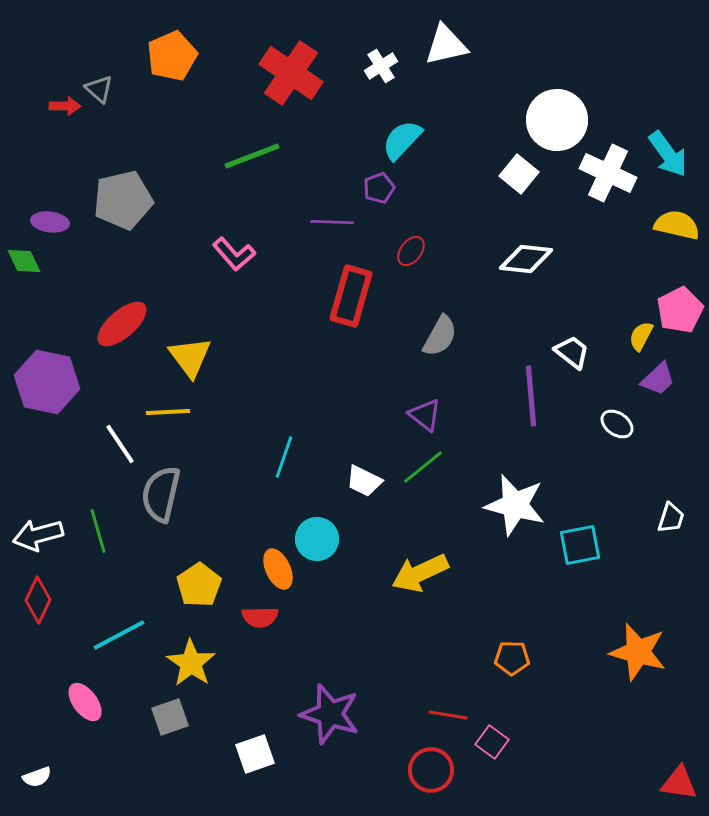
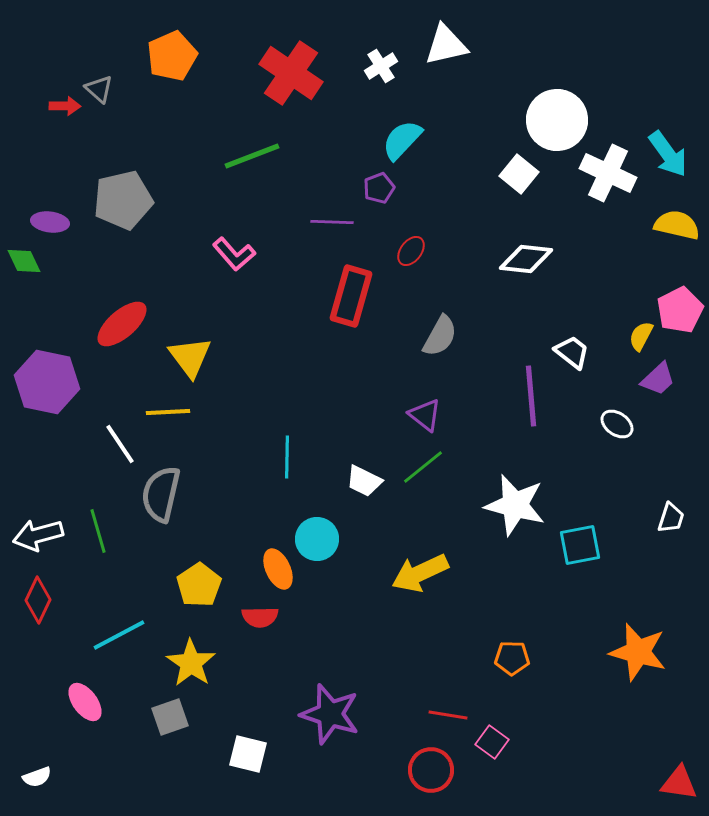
cyan line at (284, 457): moved 3 px right; rotated 18 degrees counterclockwise
white square at (255, 754): moved 7 px left; rotated 33 degrees clockwise
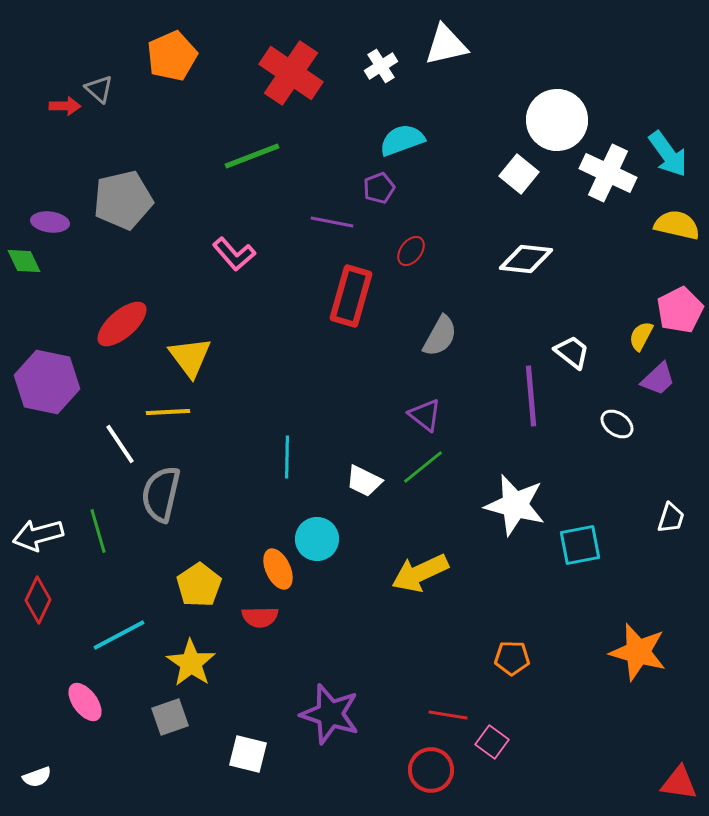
cyan semicircle at (402, 140): rotated 27 degrees clockwise
purple line at (332, 222): rotated 9 degrees clockwise
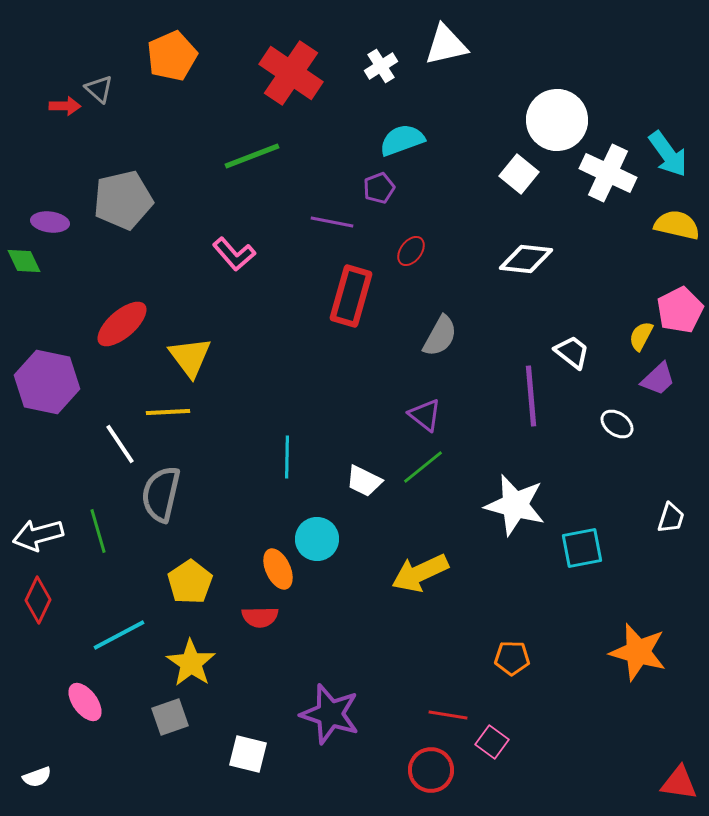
cyan square at (580, 545): moved 2 px right, 3 px down
yellow pentagon at (199, 585): moved 9 px left, 3 px up
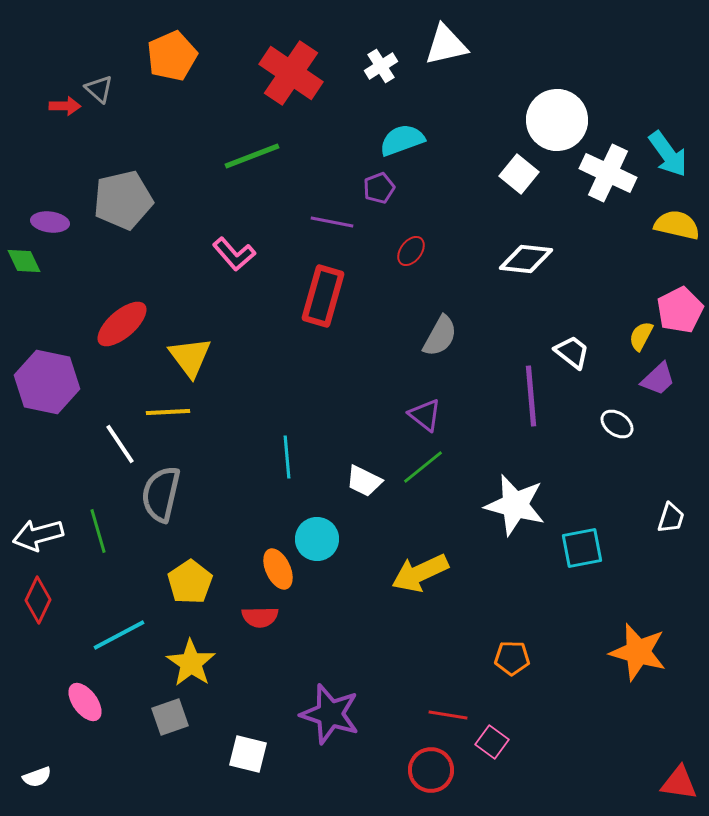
red rectangle at (351, 296): moved 28 px left
cyan line at (287, 457): rotated 6 degrees counterclockwise
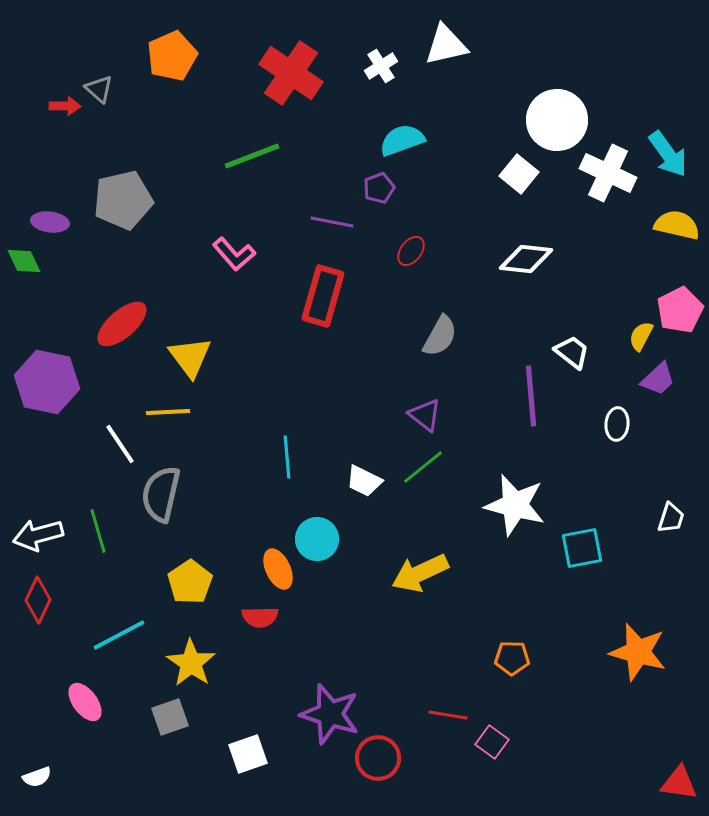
white ellipse at (617, 424): rotated 60 degrees clockwise
white square at (248, 754): rotated 33 degrees counterclockwise
red circle at (431, 770): moved 53 px left, 12 px up
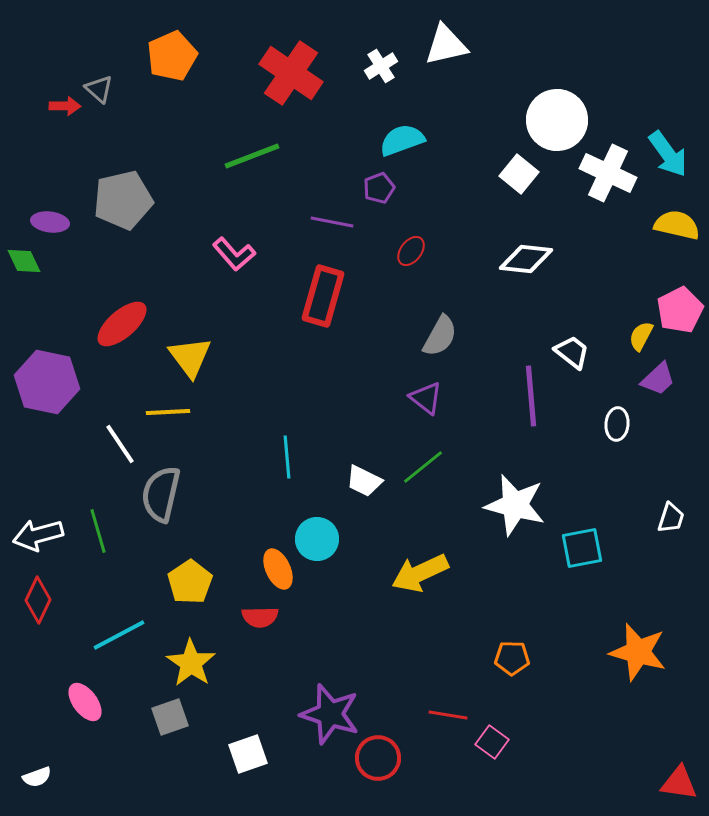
purple triangle at (425, 415): moved 1 px right, 17 px up
